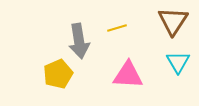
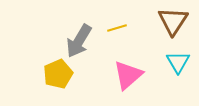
gray arrow: rotated 40 degrees clockwise
pink triangle: rotated 44 degrees counterclockwise
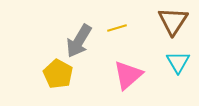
yellow pentagon: rotated 20 degrees counterclockwise
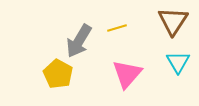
pink triangle: moved 1 px left, 1 px up; rotated 8 degrees counterclockwise
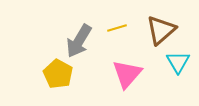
brown triangle: moved 12 px left, 9 px down; rotated 16 degrees clockwise
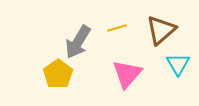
gray arrow: moved 1 px left, 1 px down
cyan triangle: moved 2 px down
yellow pentagon: rotated 8 degrees clockwise
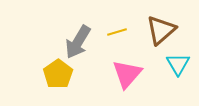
yellow line: moved 4 px down
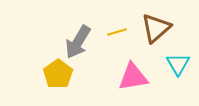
brown triangle: moved 5 px left, 2 px up
pink triangle: moved 6 px right, 3 px down; rotated 40 degrees clockwise
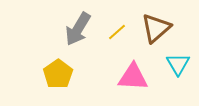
yellow line: rotated 24 degrees counterclockwise
gray arrow: moved 13 px up
pink triangle: rotated 12 degrees clockwise
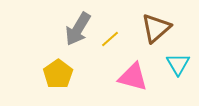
yellow line: moved 7 px left, 7 px down
pink triangle: rotated 12 degrees clockwise
